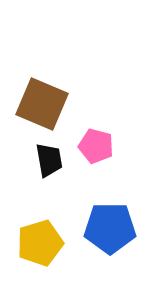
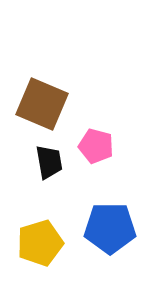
black trapezoid: moved 2 px down
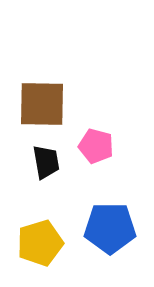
brown square: rotated 22 degrees counterclockwise
black trapezoid: moved 3 px left
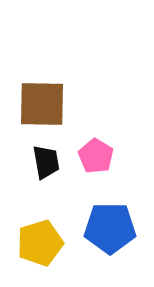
pink pentagon: moved 10 px down; rotated 16 degrees clockwise
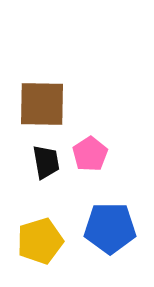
pink pentagon: moved 6 px left, 2 px up; rotated 8 degrees clockwise
yellow pentagon: moved 2 px up
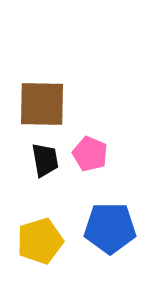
pink pentagon: rotated 16 degrees counterclockwise
black trapezoid: moved 1 px left, 2 px up
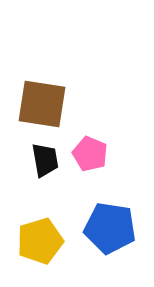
brown square: rotated 8 degrees clockwise
blue pentagon: rotated 9 degrees clockwise
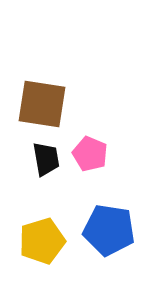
black trapezoid: moved 1 px right, 1 px up
blue pentagon: moved 1 px left, 2 px down
yellow pentagon: moved 2 px right
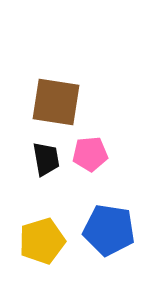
brown square: moved 14 px right, 2 px up
pink pentagon: rotated 28 degrees counterclockwise
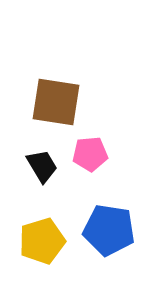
black trapezoid: moved 4 px left, 7 px down; rotated 21 degrees counterclockwise
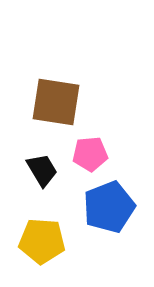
black trapezoid: moved 4 px down
blue pentagon: moved 23 px up; rotated 30 degrees counterclockwise
yellow pentagon: rotated 21 degrees clockwise
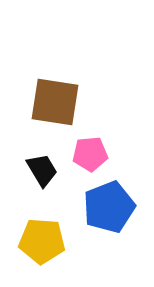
brown square: moved 1 px left
